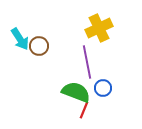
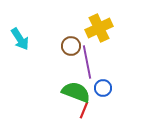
brown circle: moved 32 px right
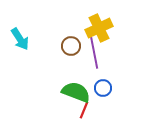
purple line: moved 7 px right, 10 px up
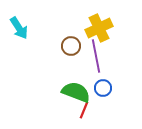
cyan arrow: moved 1 px left, 11 px up
purple line: moved 2 px right, 4 px down
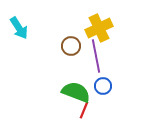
blue circle: moved 2 px up
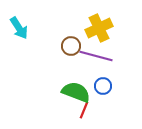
purple line: rotated 64 degrees counterclockwise
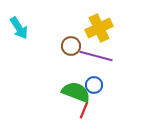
blue circle: moved 9 px left, 1 px up
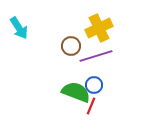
purple line: rotated 32 degrees counterclockwise
red line: moved 7 px right, 4 px up
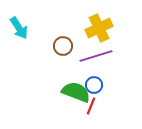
brown circle: moved 8 px left
